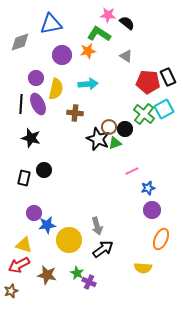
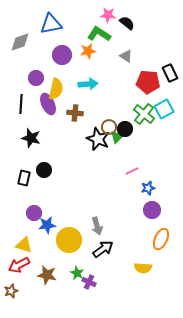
black rectangle at (168, 77): moved 2 px right, 4 px up
purple ellipse at (38, 104): moved 10 px right
green triangle at (115, 143): moved 2 px right, 6 px up; rotated 24 degrees counterclockwise
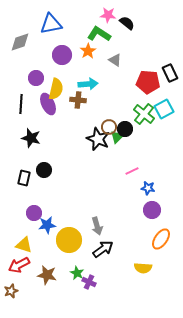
orange star at (88, 51): rotated 21 degrees counterclockwise
gray triangle at (126, 56): moved 11 px left, 4 px down
brown cross at (75, 113): moved 3 px right, 13 px up
blue star at (148, 188): rotated 24 degrees clockwise
orange ellipse at (161, 239): rotated 10 degrees clockwise
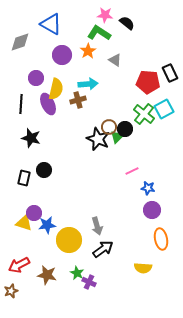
pink star at (108, 15): moved 3 px left
blue triangle at (51, 24): rotated 40 degrees clockwise
green L-shape at (99, 34): moved 1 px up
brown cross at (78, 100): rotated 21 degrees counterclockwise
orange ellipse at (161, 239): rotated 45 degrees counterclockwise
yellow triangle at (24, 245): moved 22 px up
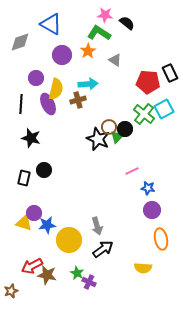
red arrow at (19, 265): moved 13 px right, 1 px down
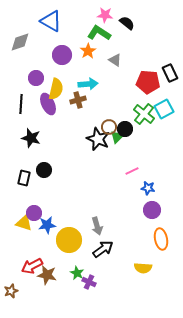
blue triangle at (51, 24): moved 3 px up
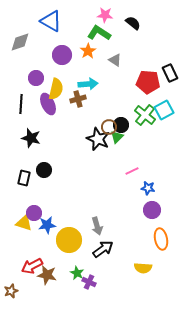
black semicircle at (127, 23): moved 6 px right
brown cross at (78, 100): moved 1 px up
cyan square at (164, 109): moved 1 px down
green cross at (144, 114): moved 1 px right, 1 px down
black circle at (125, 129): moved 4 px left, 4 px up
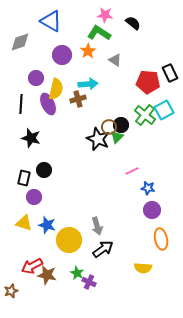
purple circle at (34, 213): moved 16 px up
blue star at (47, 225): rotated 24 degrees clockwise
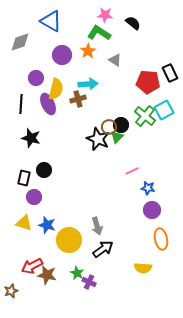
green cross at (145, 115): moved 1 px down
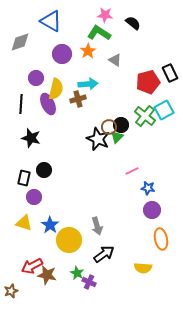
purple circle at (62, 55): moved 1 px up
red pentagon at (148, 82): rotated 20 degrees counterclockwise
blue star at (47, 225): moved 3 px right; rotated 18 degrees clockwise
black arrow at (103, 249): moved 1 px right, 5 px down
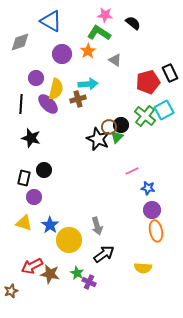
purple ellipse at (48, 104): rotated 20 degrees counterclockwise
orange ellipse at (161, 239): moved 5 px left, 8 px up
brown star at (47, 275): moved 3 px right, 1 px up
